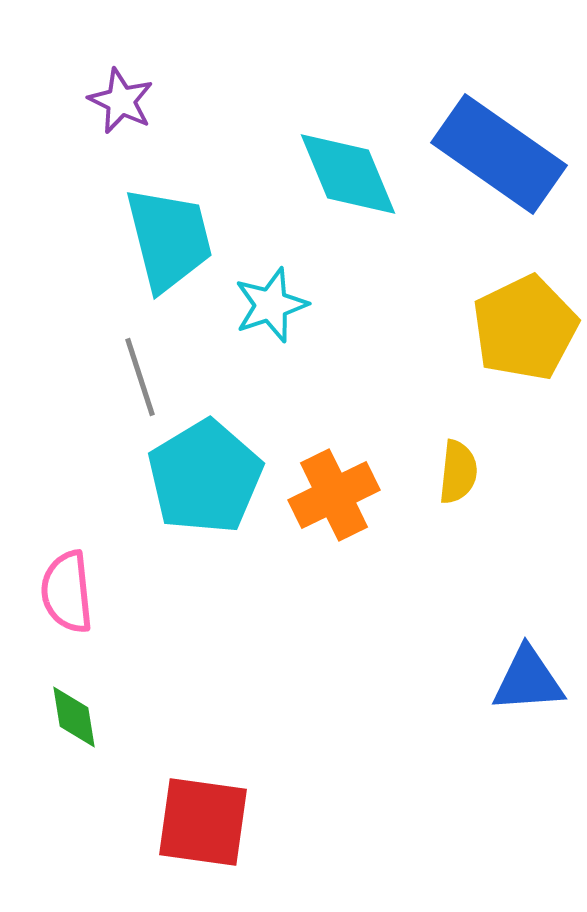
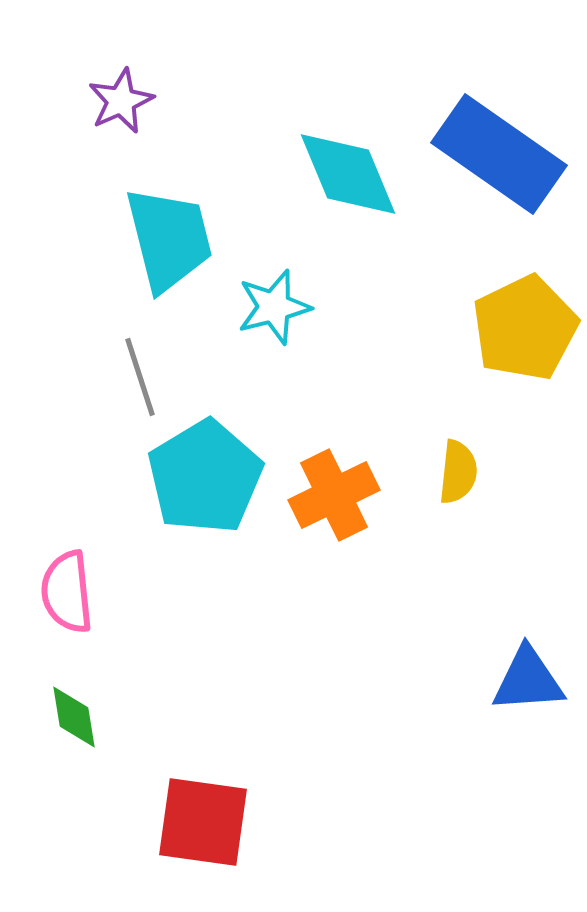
purple star: rotated 22 degrees clockwise
cyan star: moved 3 px right, 2 px down; rotated 4 degrees clockwise
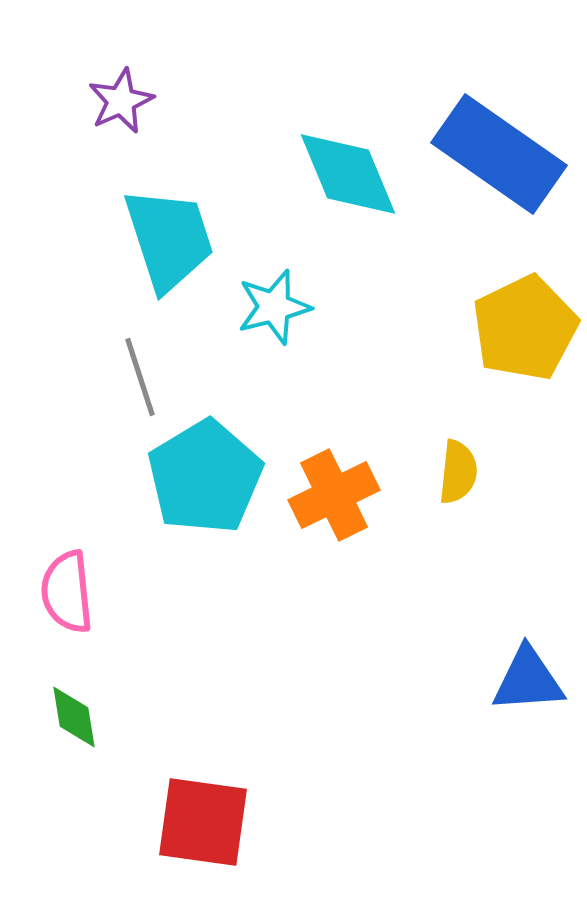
cyan trapezoid: rotated 4 degrees counterclockwise
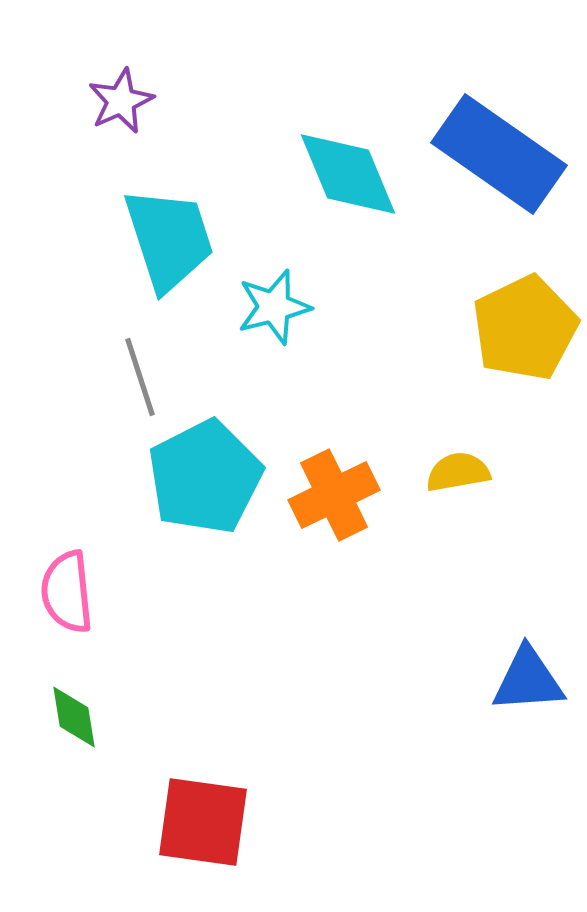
yellow semicircle: rotated 106 degrees counterclockwise
cyan pentagon: rotated 4 degrees clockwise
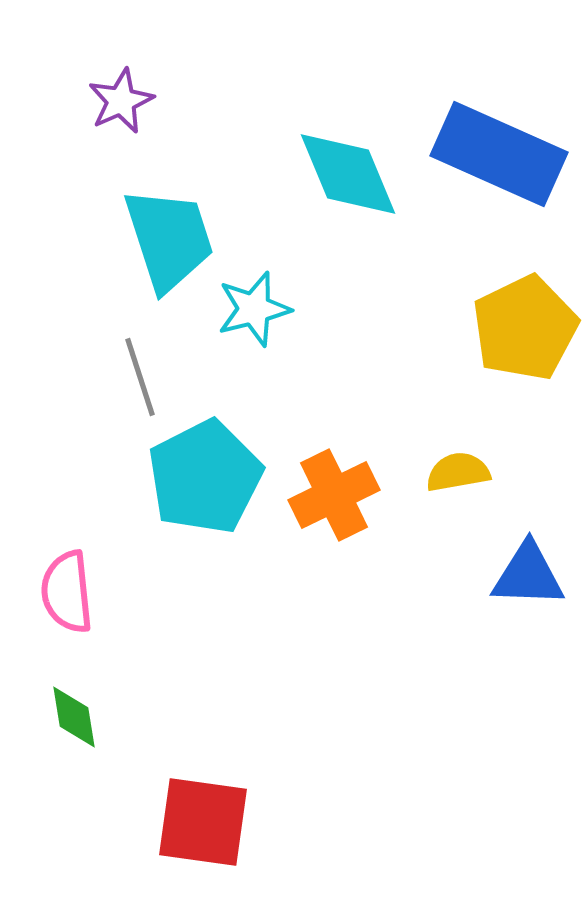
blue rectangle: rotated 11 degrees counterclockwise
cyan star: moved 20 px left, 2 px down
blue triangle: moved 105 px up; rotated 6 degrees clockwise
